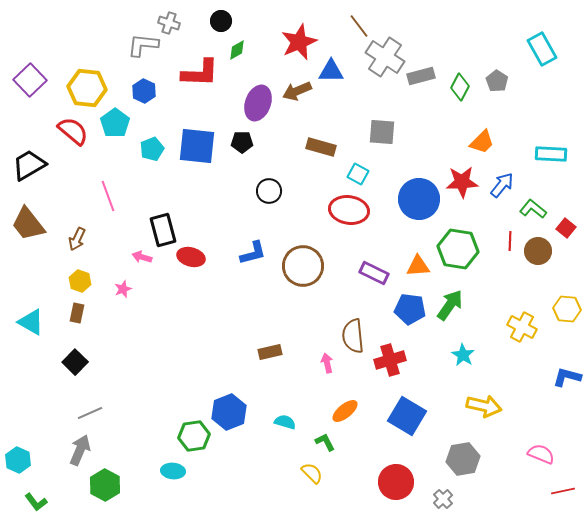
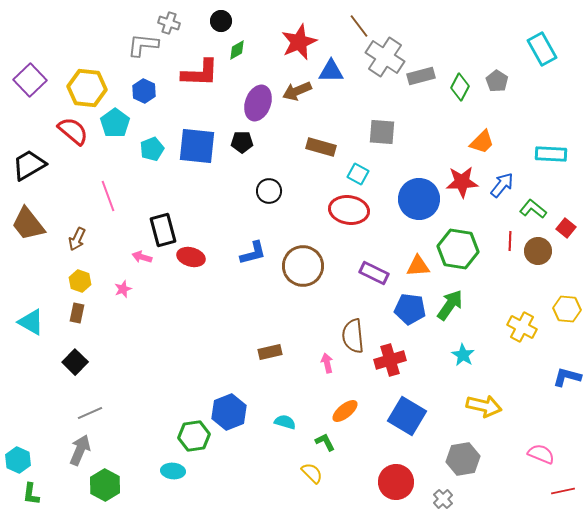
green L-shape at (36, 502): moved 5 px left, 8 px up; rotated 45 degrees clockwise
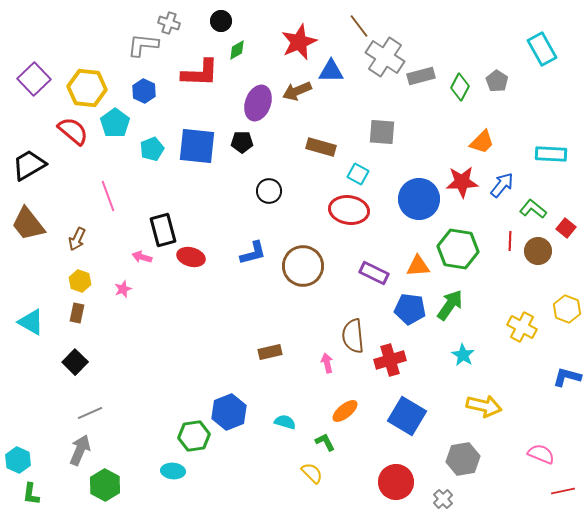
purple square at (30, 80): moved 4 px right, 1 px up
yellow hexagon at (567, 309): rotated 16 degrees clockwise
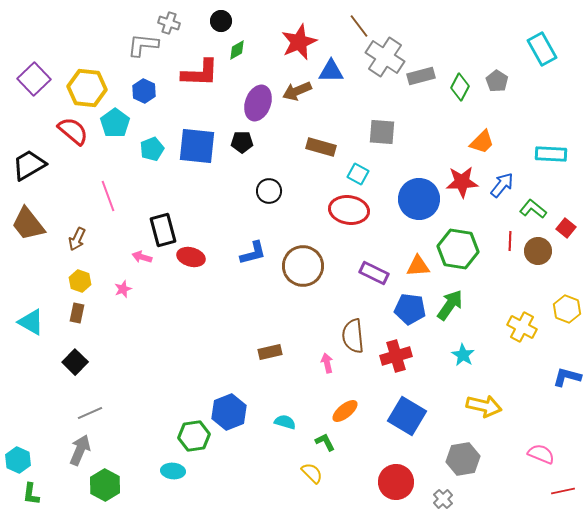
red cross at (390, 360): moved 6 px right, 4 px up
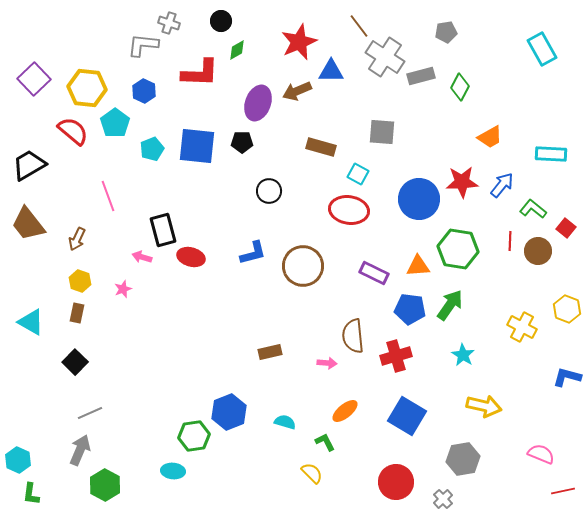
gray pentagon at (497, 81): moved 51 px left, 49 px up; rotated 30 degrees clockwise
orange trapezoid at (482, 142): moved 8 px right, 5 px up; rotated 16 degrees clockwise
pink arrow at (327, 363): rotated 108 degrees clockwise
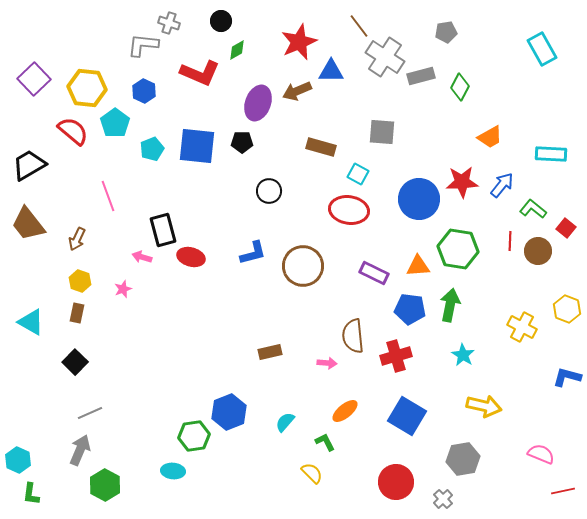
red L-shape at (200, 73): rotated 21 degrees clockwise
green arrow at (450, 305): rotated 24 degrees counterclockwise
cyan semicircle at (285, 422): rotated 65 degrees counterclockwise
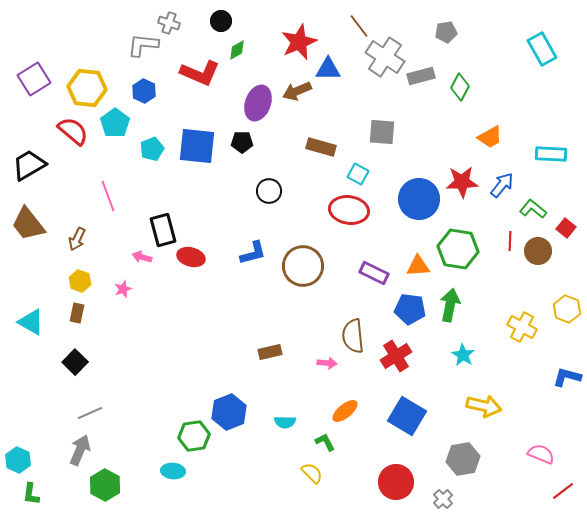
blue triangle at (331, 71): moved 3 px left, 2 px up
purple square at (34, 79): rotated 12 degrees clockwise
red cross at (396, 356): rotated 16 degrees counterclockwise
cyan semicircle at (285, 422): rotated 130 degrees counterclockwise
red line at (563, 491): rotated 25 degrees counterclockwise
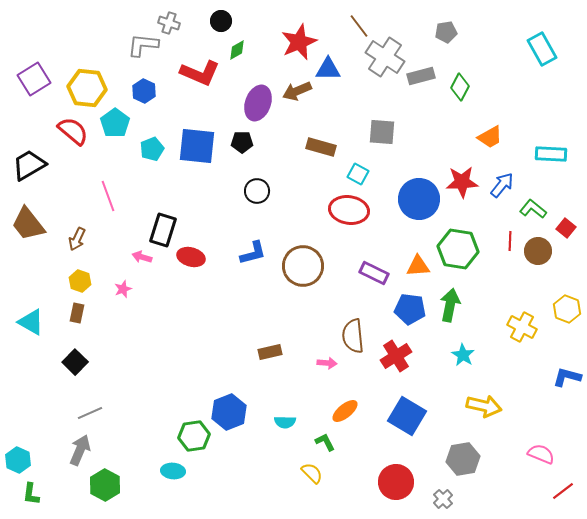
black circle at (269, 191): moved 12 px left
black rectangle at (163, 230): rotated 32 degrees clockwise
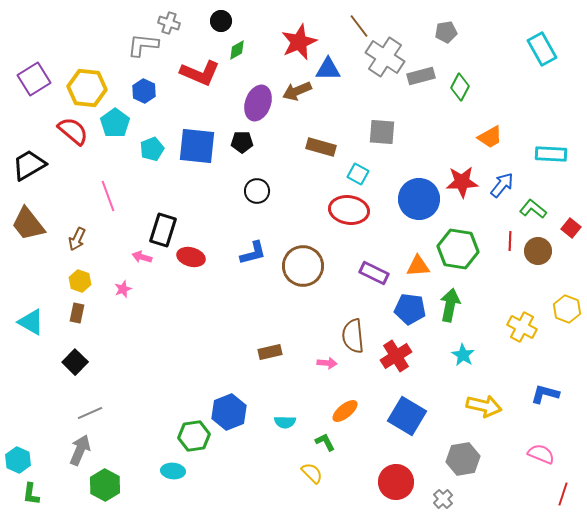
red square at (566, 228): moved 5 px right
blue L-shape at (567, 377): moved 22 px left, 17 px down
red line at (563, 491): moved 3 px down; rotated 35 degrees counterclockwise
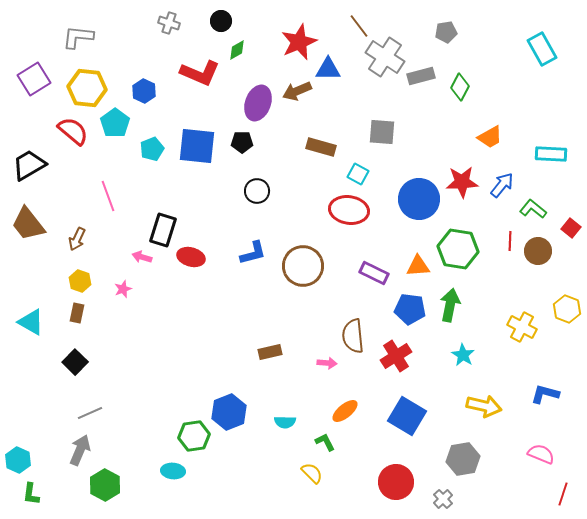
gray L-shape at (143, 45): moved 65 px left, 8 px up
